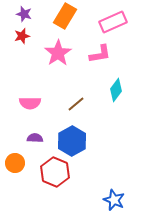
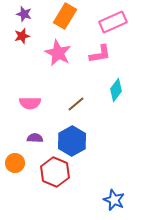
pink star: rotated 12 degrees counterclockwise
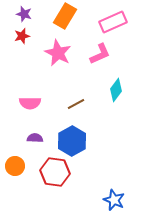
pink L-shape: rotated 15 degrees counterclockwise
brown line: rotated 12 degrees clockwise
orange circle: moved 3 px down
red hexagon: rotated 16 degrees counterclockwise
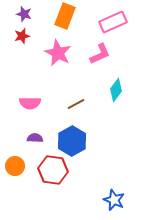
orange rectangle: rotated 10 degrees counterclockwise
red hexagon: moved 2 px left, 2 px up
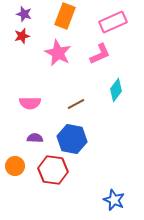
blue hexagon: moved 2 px up; rotated 20 degrees counterclockwise
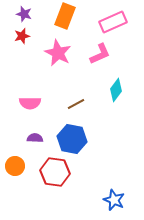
red hexagon: moved 2 px right, 2 px down
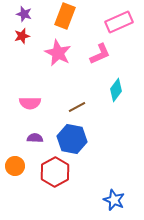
pink rectangle: moved 6 px right
brown line: moved 1 px right, 3 px down
red hexagon: rotated 24 degrees clockwise
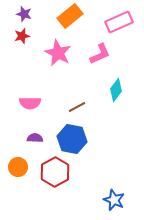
orange rectangle: moved 5 px right; rotated 30 degrees clockwise
orange circle: moved 3 px right, 1 px down
